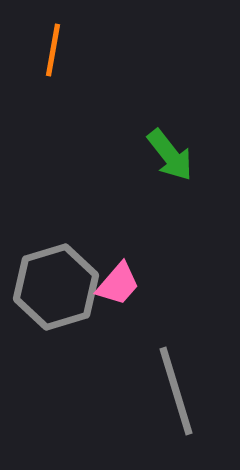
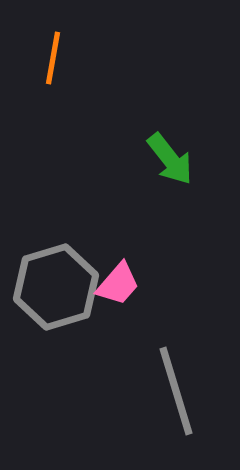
orange line: moved 8 px down
green arrow: moved 4 px down
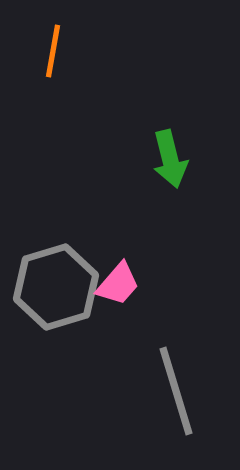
orange line: moved 7 px up
green arrow: rotated 24 degrees clockwise
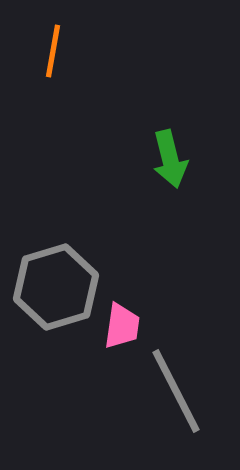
pink trapezoid: moved 4 px right, 42 px down; rotated 33 degrees counterclockwise
gray line: rotated 10 degrees counterclockwise
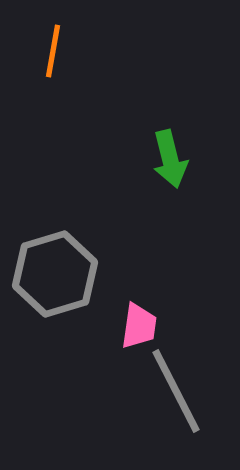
gray hexagon: moved 1 px left, 13 px up
pink trapezoid: moved 17 px right
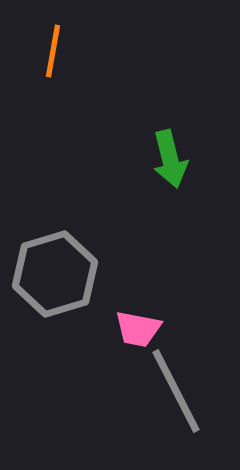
pink trapezoid: moved 1 px left, 3 px down; rotated 93 degrees clockwise
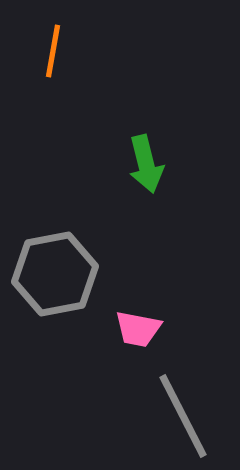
green arrow: moved 24 px left, 5 px down
gray hexagon: rotated 6 degrees clockwise
gray line: moved 7 px right, 25 px down
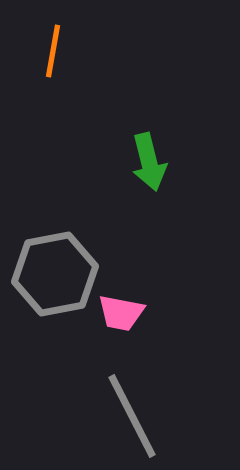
green arrow: moved 3 px right, 2 px up
pink trapezoid: moved 17 px left, 16 px up
gray line: moved 51 px left
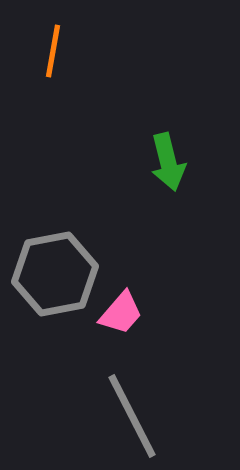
green arrow: moved 19 px right
pink trapezoid: rotated 60 degrees counterclockwise
